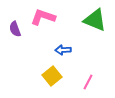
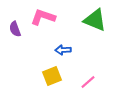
yellow square: rotated 18 degrees clockwise
pink line: rotated 21 degrees clockwise
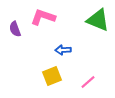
green triangle: moved 3 px right
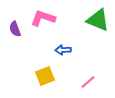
pink L-shape: moved 1 px down
yellow square: moved 7 px left
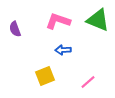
pink L-shape: moved 15 px right, 3 px down
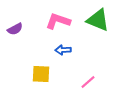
purple semicircle: rotated 98 degrees counterclockwise
yellow square: moved 4 px left, 2 px up; rotated 24 degrees clockwise
